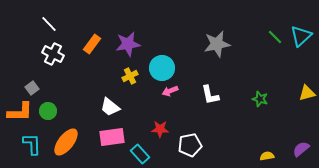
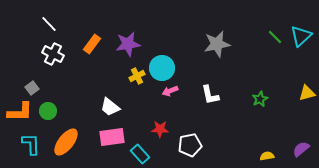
yellow cross: moved 7 px right
green star: rotated 28 degrees clockwise
cyan L-shape: moved 1 px left
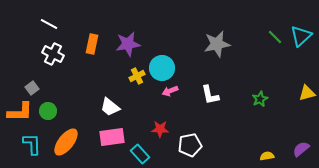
white line: rotated 18 degrees counterclockwise
orange rectangle: rotated 24 degrees counterclockwise
cyan L-shape: moved 1 px right
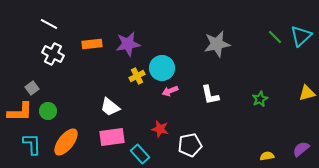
orange rectangle: rotated 72 degrees clockwise
red star: rotated 12 degrees clockwise
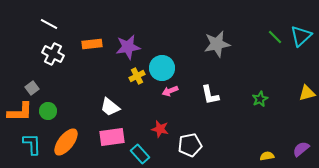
purple star: moved 3 px down
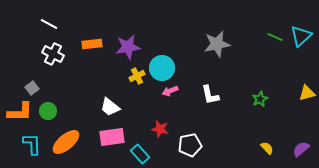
green line: rotated 21 degrees counterclockwise
orange ellipse: rotated 12 degrees clockwise
yellow semicircle: moved 8 px up; rotated 56 degrees clockwise
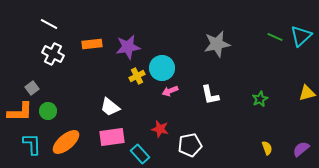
yellow semicircle: rotated 24 degrees clockwise
